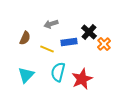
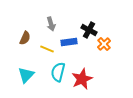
gray arrow: rotated 88 degrees counterclockwise
black cross: moved 2 px up; rotated 14 degrees counterclockwise
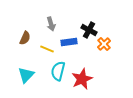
cyan semicircle: moved 1 px up
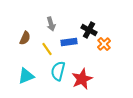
yellow line: rotated 32 degrees clockwise
cyan triangle: moved 1 px down; rotated 24 degrees clockwise
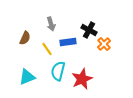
blue rectangle: moved 1 px left
cyan triangle: moved 1 px right, 1 px down
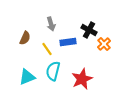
cyan semicircle: moved 5 px left
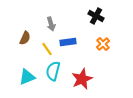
black cross: moved 7 px right, 14 px up
orange cross: moved 1 px left
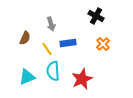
blue rectangle: moved 1 px down
cyan semicircle: rotated 18 degrees counterclockwise
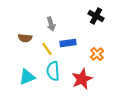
brown semicircle: rotated 72 degrees clockwise
orange cross: moved 6 px left, 10 px down
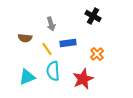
black cross: moved 3 px left
red star: moved 1 px right
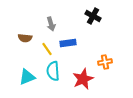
orange cross: moved 8 px right, 8 px down; rotated 32 degrees clockwise
